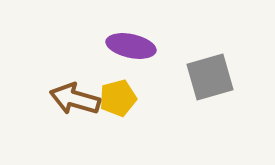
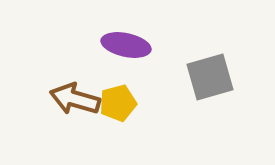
purple ellipse: moved 5 px left, 1 px up
yellow pentagon: moved 5 px down
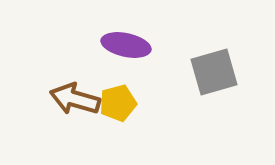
gray square: moved 4 px right, 5 px up
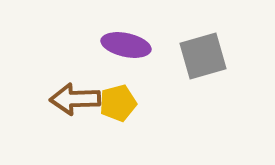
gray square: moved 11 px left, 16 px up
brown arrow: rotated 18 degrees counterclockwise
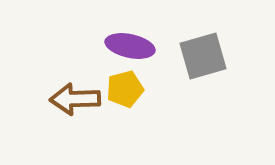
purple ellipse: moved 4 px right, 1 px down
yellow pentagon: moved 7 px right, 14 px up
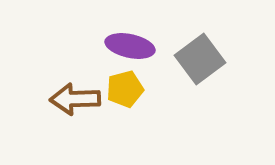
gray square: moved 3 px left, 3 px down; rotated 21 degrees counterclockwise
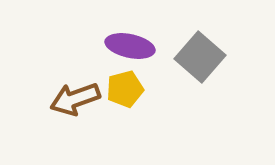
gray square: moved 2 px up; rotated 12 degrees counterclockwise
brown arrow: rotated 18 degrees counterclockwise
